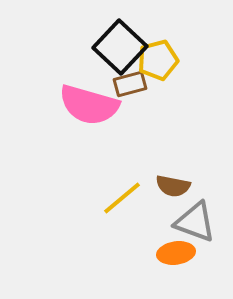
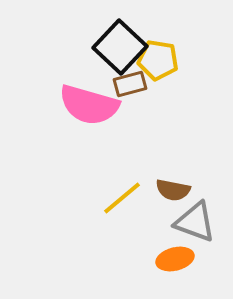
yellow pentagon: rotated 24 degrees clockwise
brown semicircle: moved 4 px down
orange ellipse: moved 1 px left, 6 px down; rotated 6 degrees counterclockwise
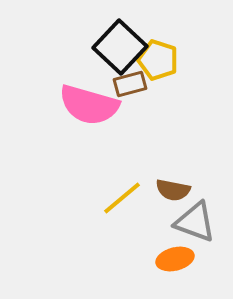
yellow pentagon: rotated 9 degrees clockwise
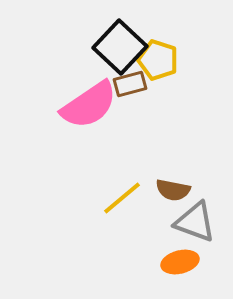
pink semicircle: rotated 50 degrees counterclockwise
orange ellipse: moved 5 px right, 3 px down
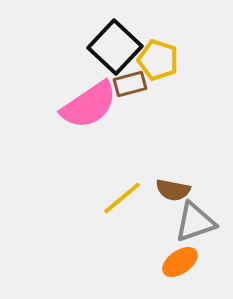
black square: moved 5 px left
gray triangle: rotated 39 degrees counterclockwise
orange ellipse: rotated 21 degrees counterclockwise
